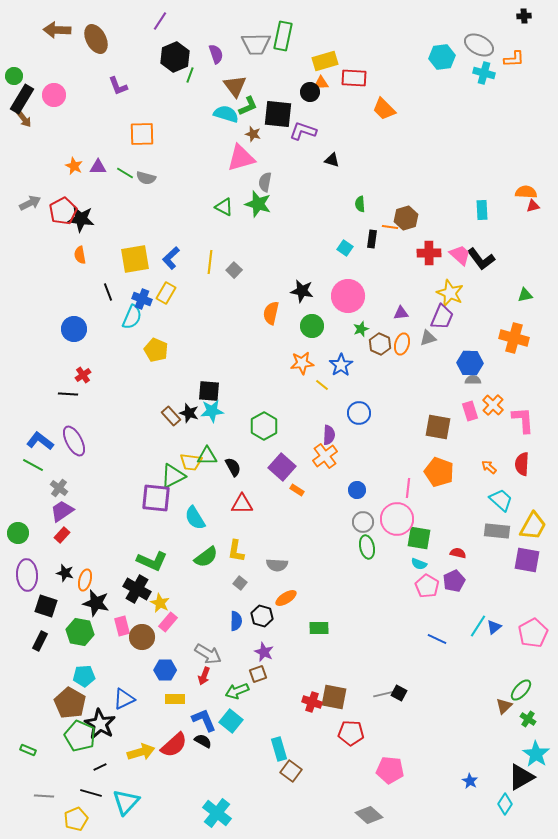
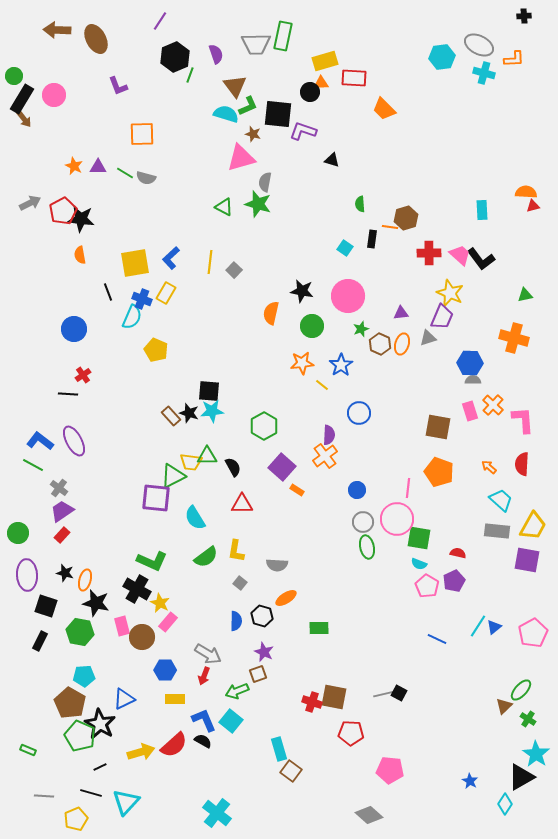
yellow square at (135, 259): moved 4 px down
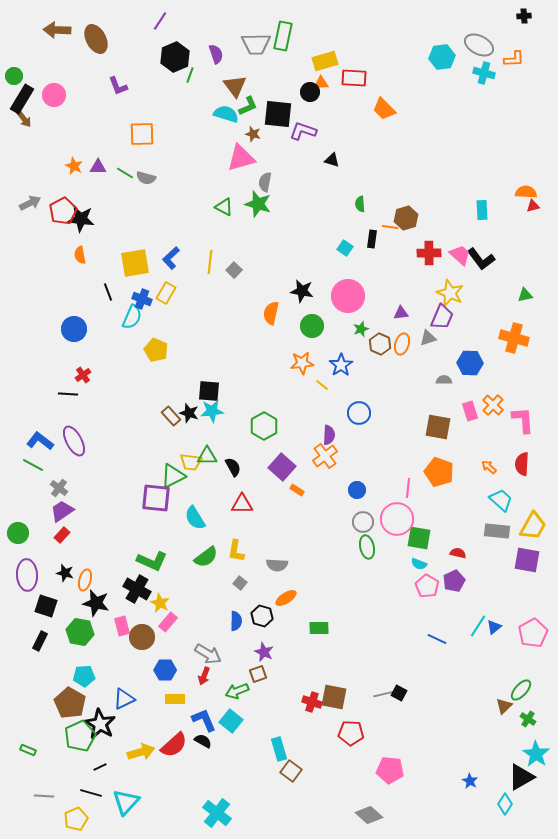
gray semicircle at (473, 380): moved 29 px left
green pentagon at (80, 736): rotated 24 degrees clockwise
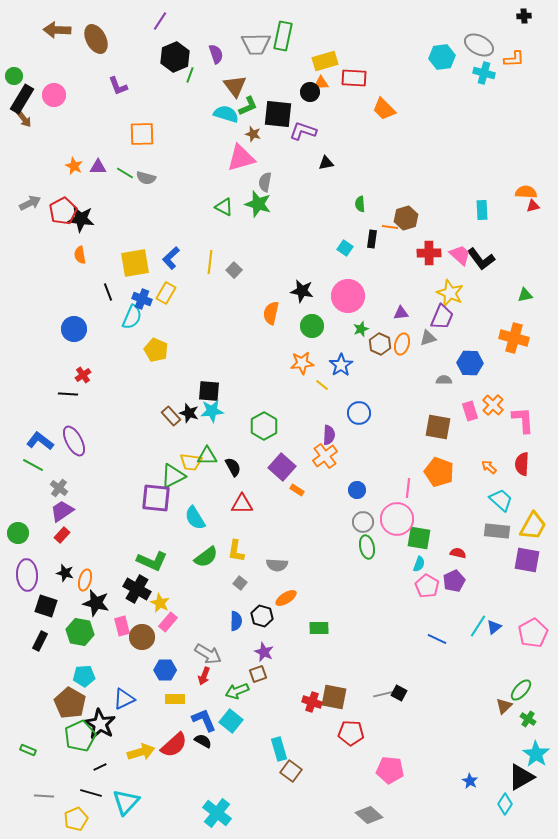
black triangle at (332, 160): moved 6 px left, 3 px down; rotated 28 degrees counterclockwise
cyan semicircle at (419, 564): rotated 91 degrees counterclockwise
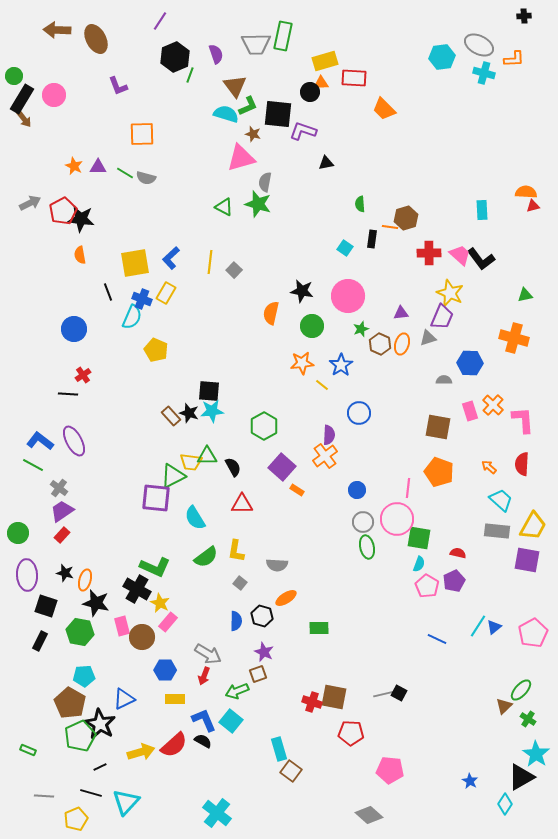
green L-shape at (152, 561): moved 3 px right, 6 px down
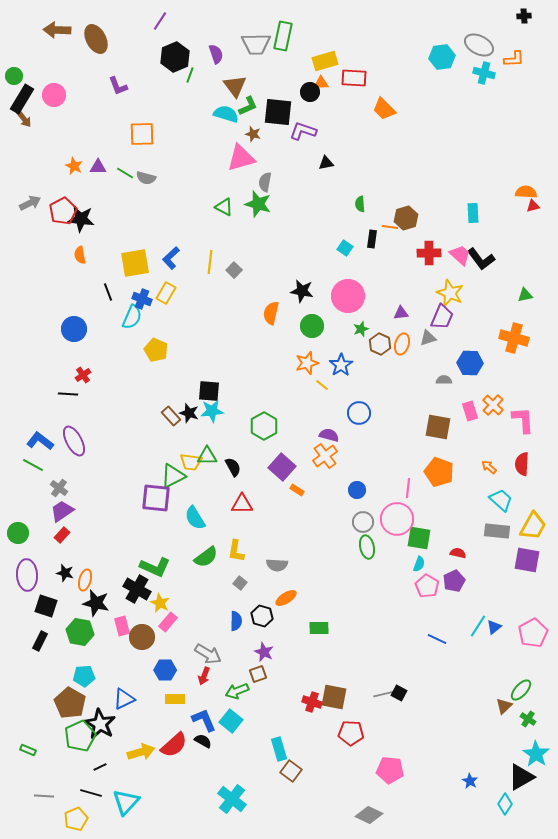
black square at (278, 114): moved 2 px up
cyan rectangle at (482, 210): moved 9 px left, 3 px down
orange star at (302, 363): moved 5 px right; rotated 10 degrees counterclockwise
purple semicircle at (329, 435): rotated 78 degrees counterclockwise
cyan cross at (217, 813): moved 15 px right, 14 px up
gray diamond at (369, 815): rotated 16 degrees counterclockwise
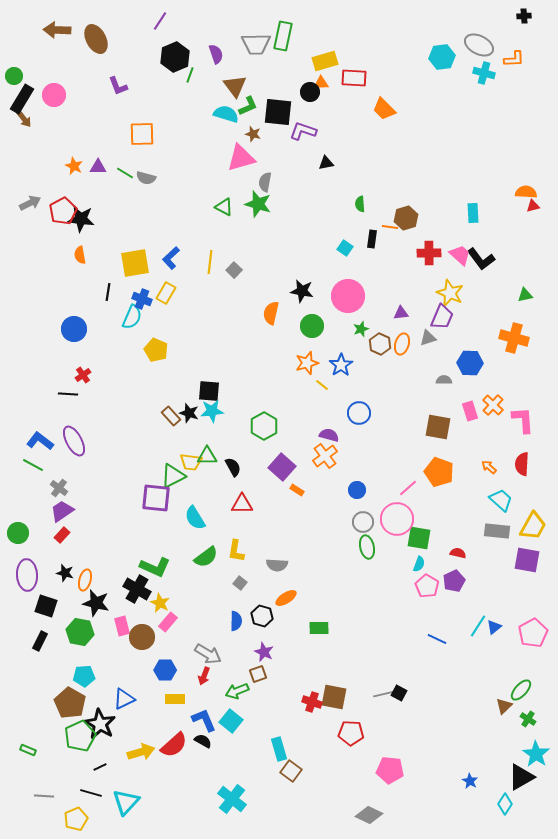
black line at (108, 292): rotated 30 degrees clockwise
pink line at (408, 488): rotated 42 degrees clockwise
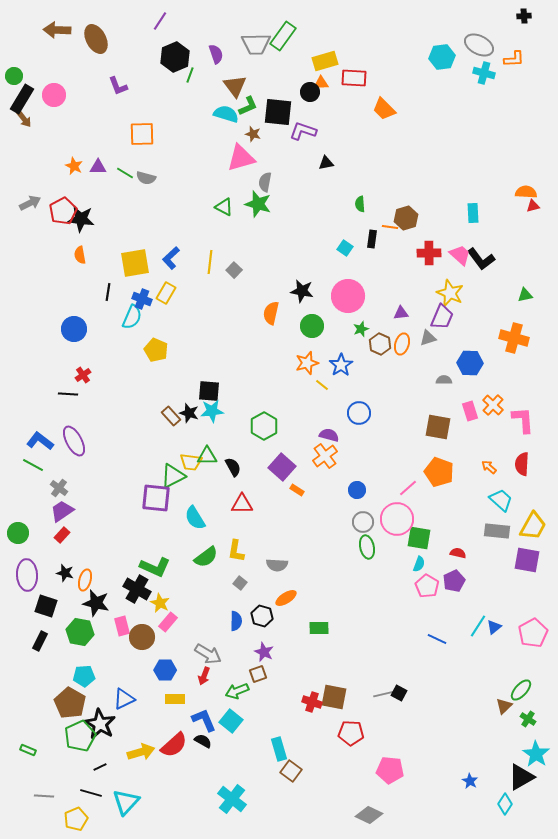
green rectangle at (283, 36): rotated 24 degrees clockwise
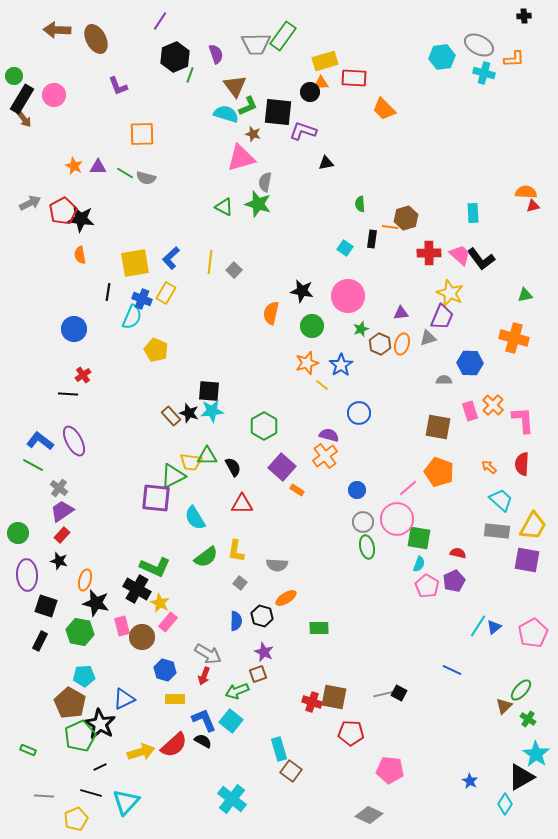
black star at (65, 573): moved 6 px left, 12 px up
blue line at (437, 639): moved 15 px right, 31 px down
blue hexagon at (165, 670): rotated 15 degrees clockwise
